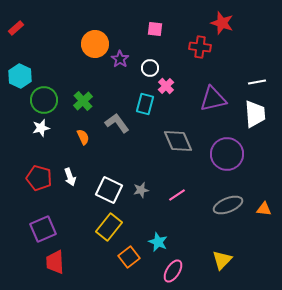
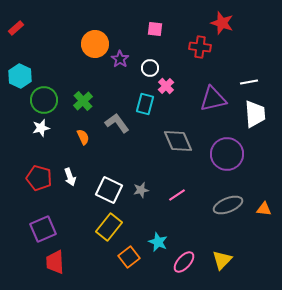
white line: moved 8 px left
pink ellipse: moved 11 px right, 9 px up; rotated 10 degrees clockwise
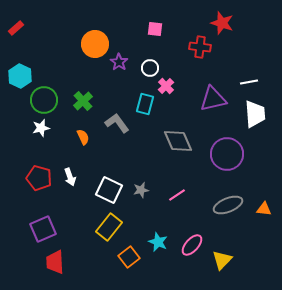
purple star: moved 1 px left, 3 px down
pink ellipse: moved 8 px right, 17 px up
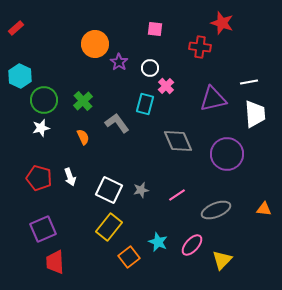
gray ellipse: moved 12 px left, 5 px down
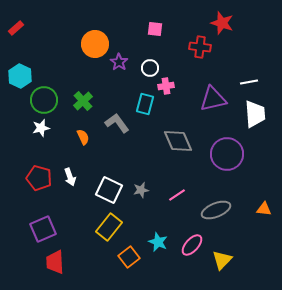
pink cross: rotated 35 degrees clockwise
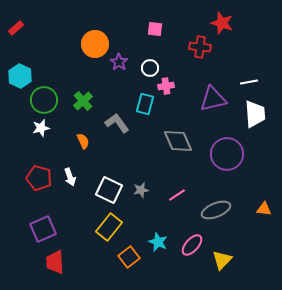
orange semicircle: moved 4 px down
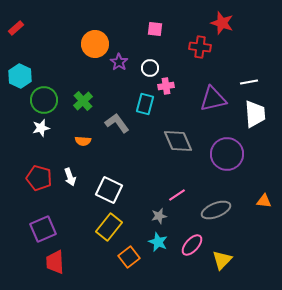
orange semicircle: rotated 119 degrees clockwise
gray star: moved 18 px right, 26 px down
orange triangle: moved 8 px up
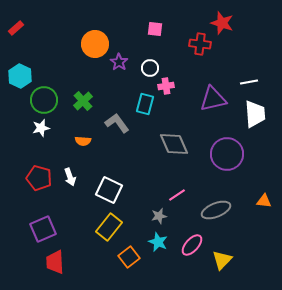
red cross: moved 3 px up
gray diamond: moved 4 px left, 3 px down
